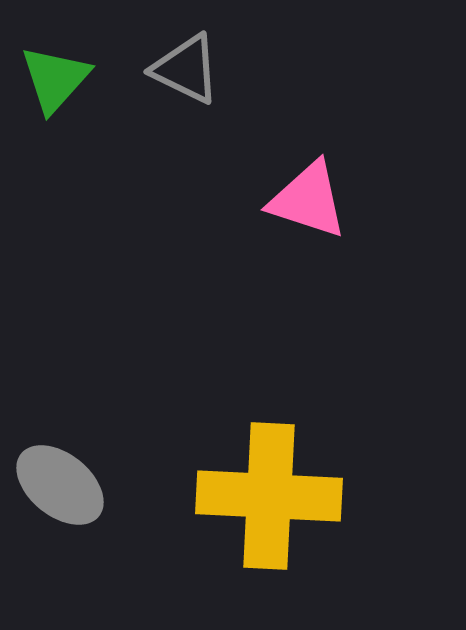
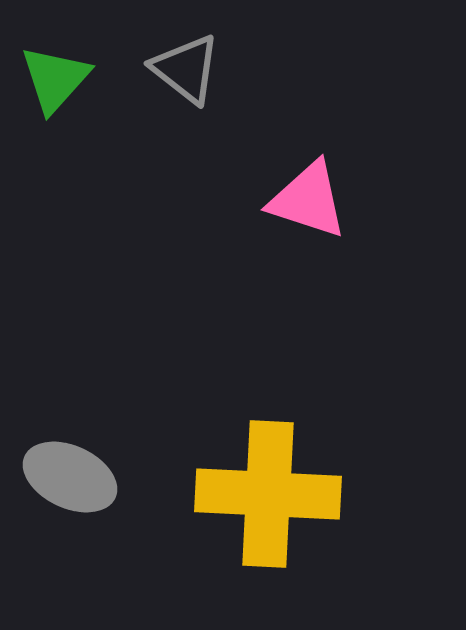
gray triangle: rotated 12 degrees clockwise
gray ellipse: moved 10 px right, 8 px up; rotated 14 degrees counterclockwise
yellow cross: moved 1 px left, 2 px up
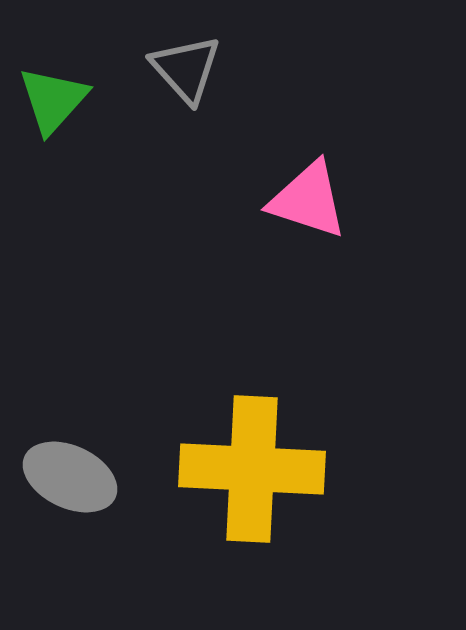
gray triangle: rotated 10 degrees clockwise
green triangle: moved 2 px left, 21 px down
yellow cross: moved 16 px left, 25 px up
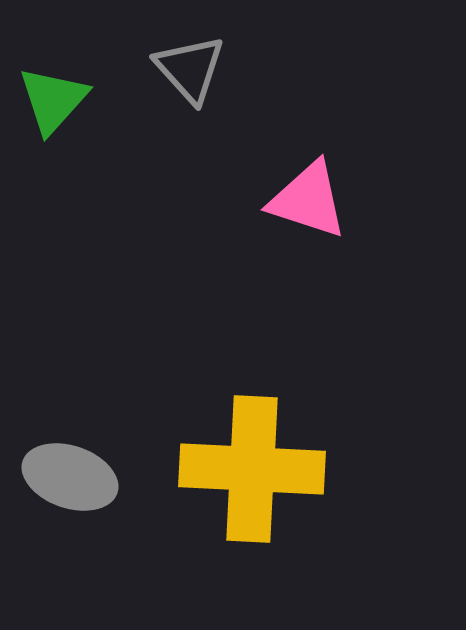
gray triangle: moved 4 px right
gray ellipse: rotated 6 degrees counterclockwise
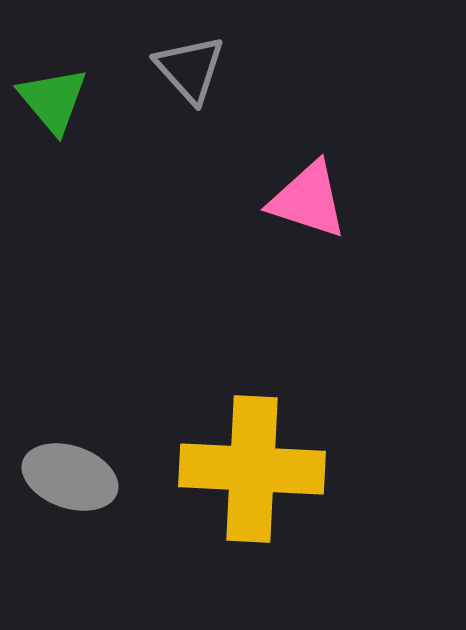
green triangle: rotated 22 degrees counterclockwise
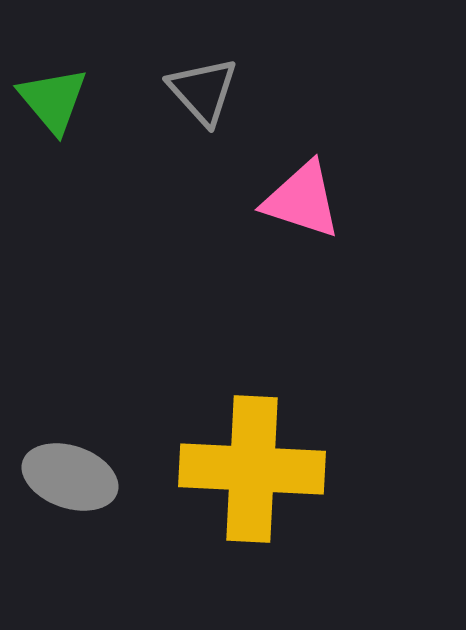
gray triangle: moved 13 px right, 22 px down
pink triangle: moved 6 px left
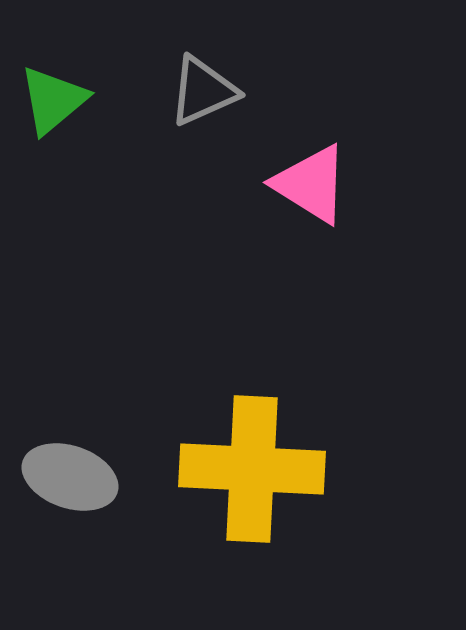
gray triangle: rotated 48 degrees clockwise
green triangle: rotated 30 degrees clockwise
pink triangle: moved 9 px right, 16 px up; rotated 14 degrees clockwise
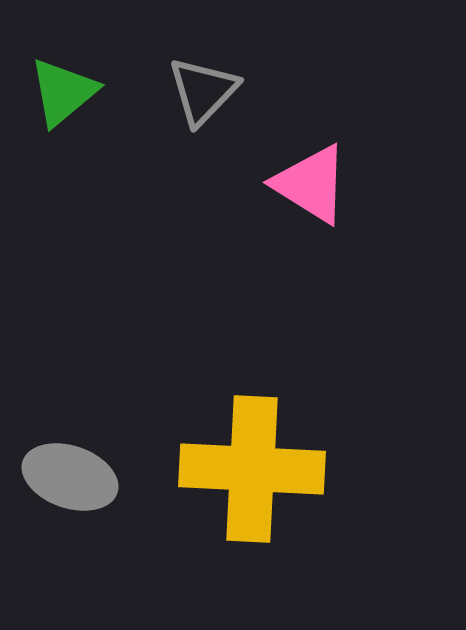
gray triangle: rotated 22 degrees counterclockwise
green triangle: moved 10 px right, 8 px up
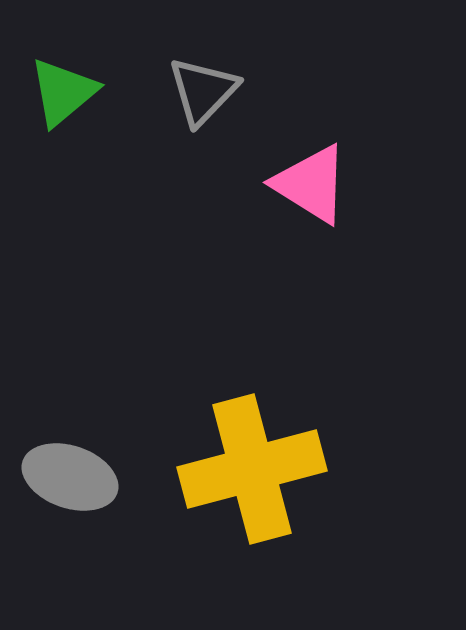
yellow cross: rotated 18 degrees counterclockwise
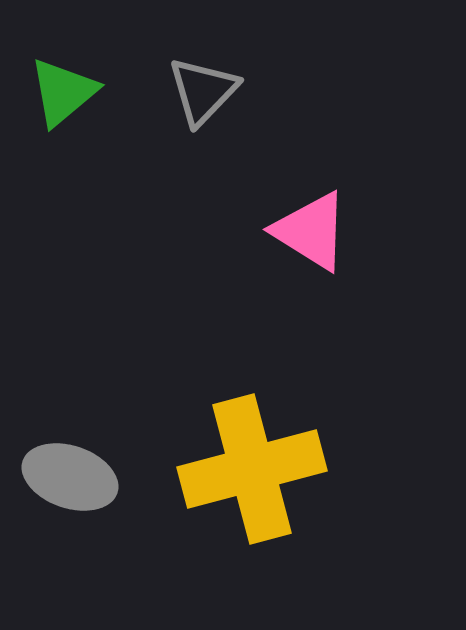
pink triangle: moved 47 px down
